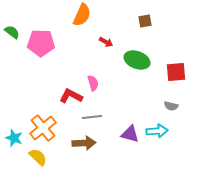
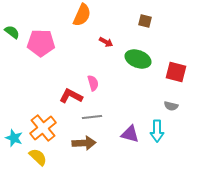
brown square: rotated 24 degrees clockwise
green ellipse: moved 1 px right, 1 px up
red square: rotated 20 degrees clockwise
cyan arrow: rotated 95 degrees clockwise
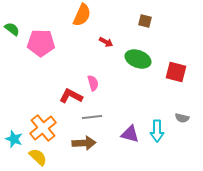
green semicircle: moved 3 px up
gray semicircle: moved 11 px right, 12 px down
cyan star: moved 1 px down
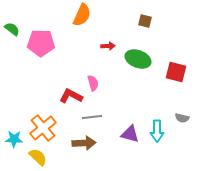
red arrow: moved 2 px right, 4 px down; rotated 32 degrees counterclockwise
cyan star: rotated 18 degrees counterclockwise
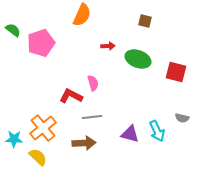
green semicircle: moved 1 px right, 1 px down
pink pentagon: rotated 20 degrees counterclockwise
cyan arrow: rotated 25 degrees counterclockwise
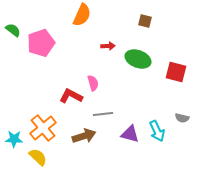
gray line: moved 11 px right, 3 px up
brown arrow: moved 7 px up; rotated 15 degrees counterclockwise
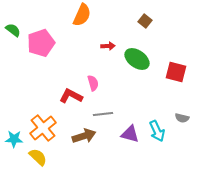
brown square: rotated 24 degrees clockwise
green ellipse: moved 1 px left; rotated 15 degrees clockwise
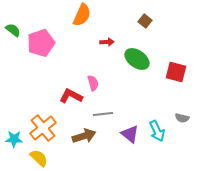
red arrow: moved 1 px left, 4 px up
purple triangle: rotated 24 degrees clockwise
yellow semicircle: moved 1 px right, 1 px down
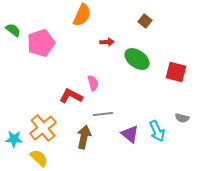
brown arrow: moved 1 px down; rotated 60 degrees counterclockwise
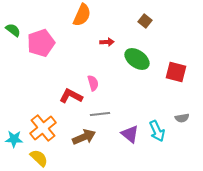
gray line: moved 3 px left
gray semicircle: rotated 24 degrees counterclockwise
brown arrow: rotated 55 degrees clockwise
